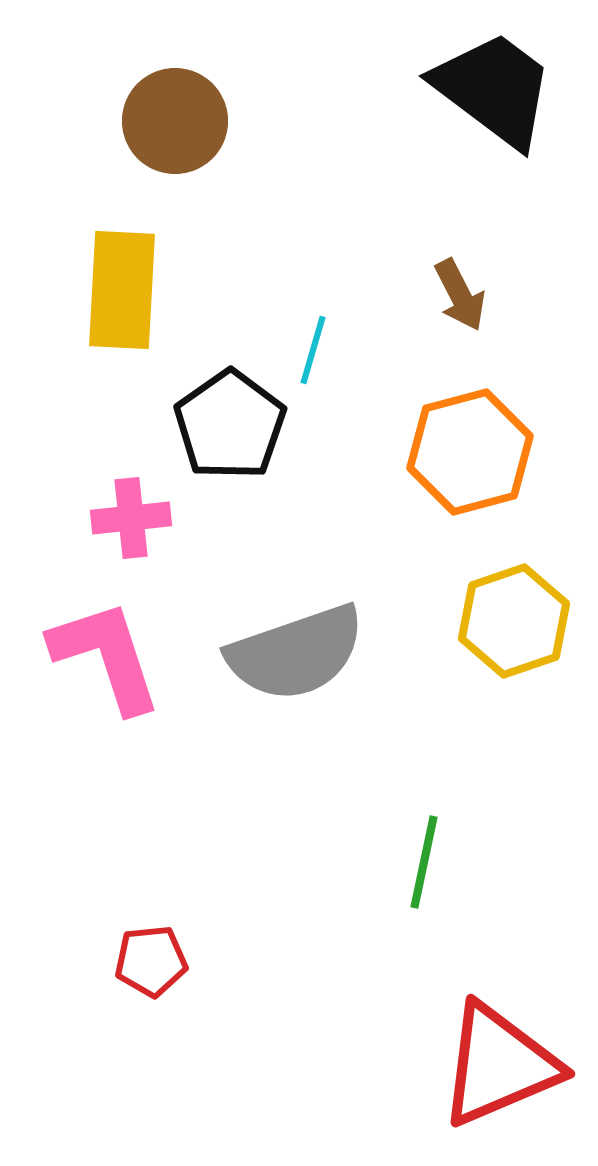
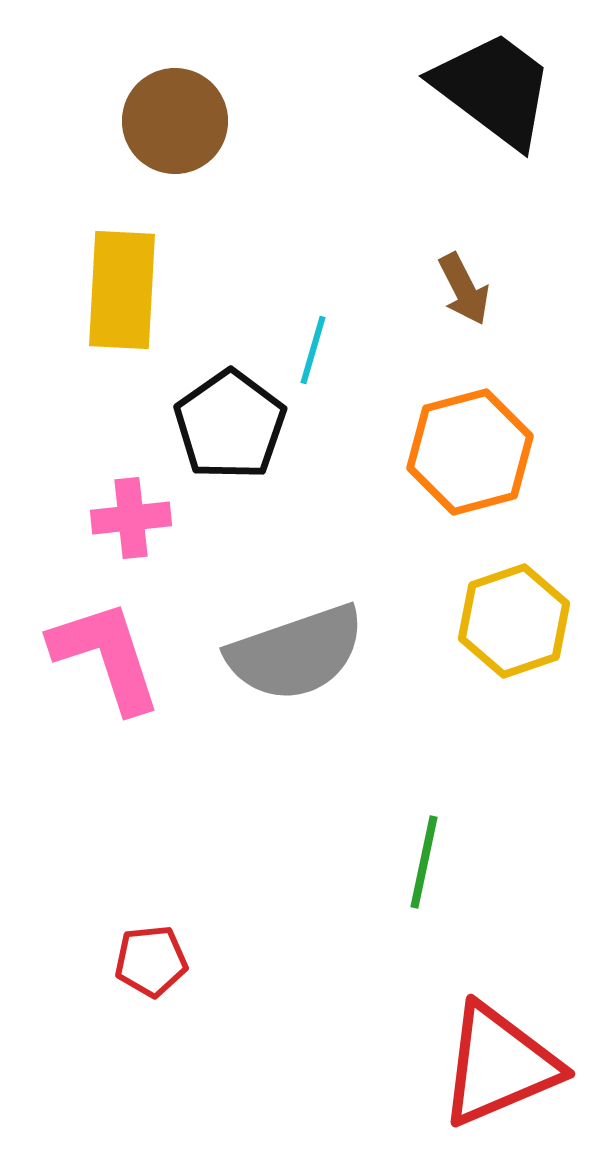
brown arrow: moved 4 px right, 6 px up
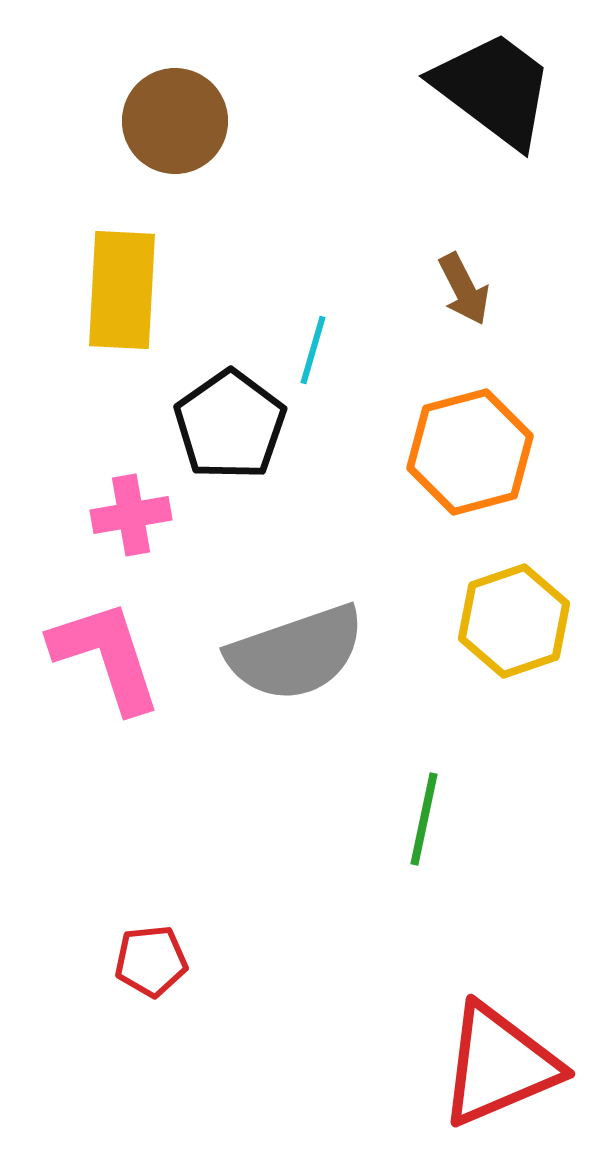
pink cross: moved 3 px up; rotated 4 degrees counterclockwise
green line: moved 43 px up
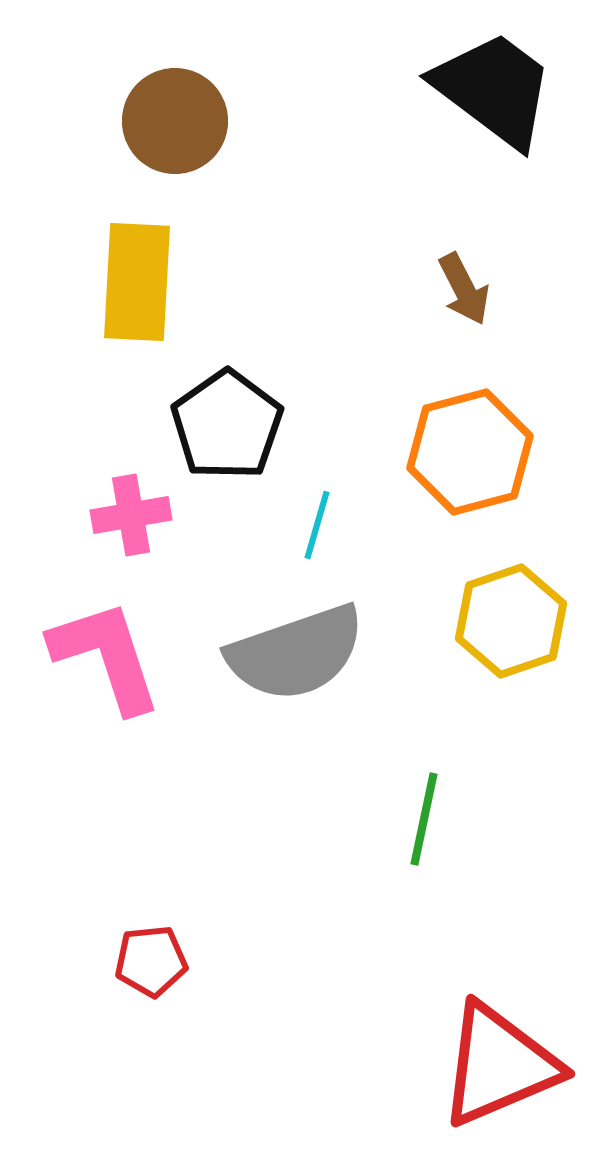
yellow rectangle: moved 15 px right, 8 px up
cyan line: moved 4 px right, 175 px down
black pentagon: moved 3 px left
yellow hexagon: moved 3 px left
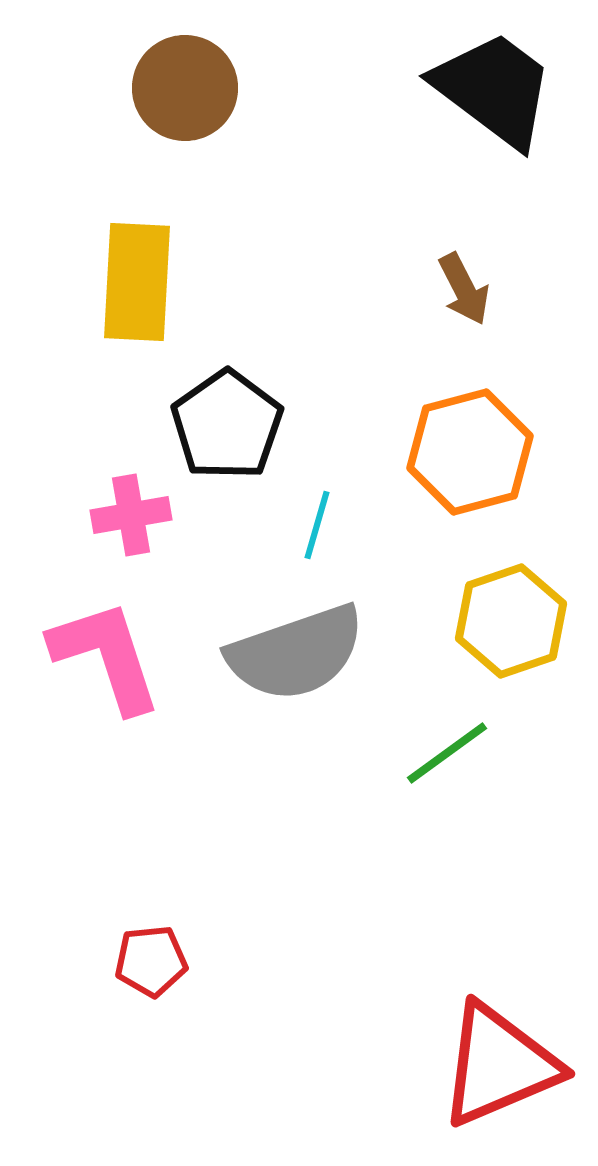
brown circle: moved 10 px right, 33 px up
green line: moved 23 px right, 66 px up; rotated 42 degrees clockwise
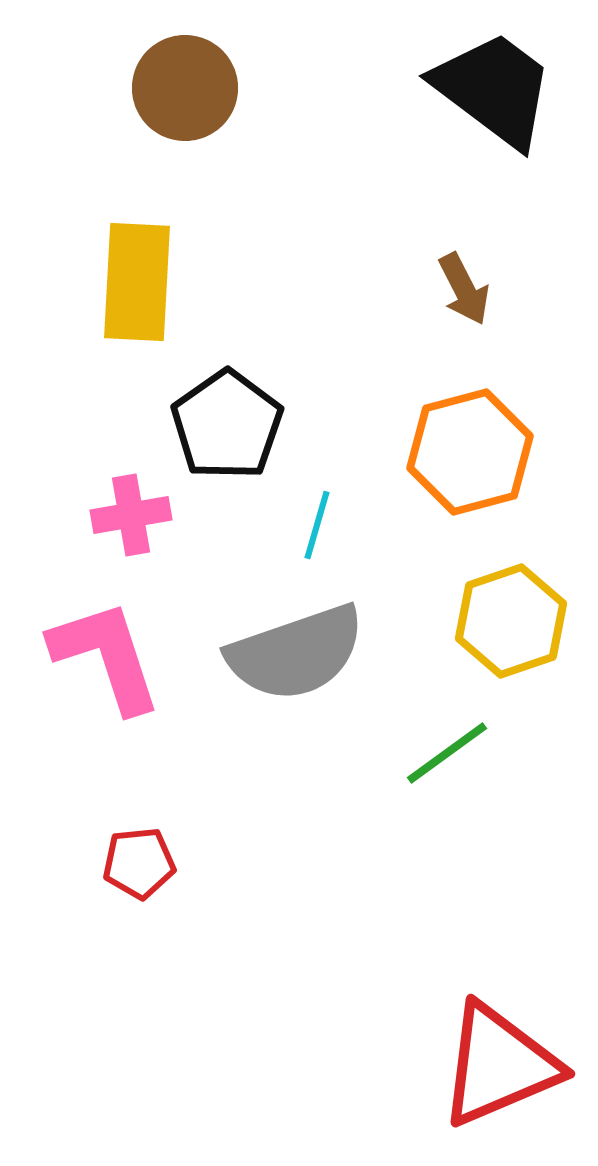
red pentagon: moved 12 px left, 98 px up
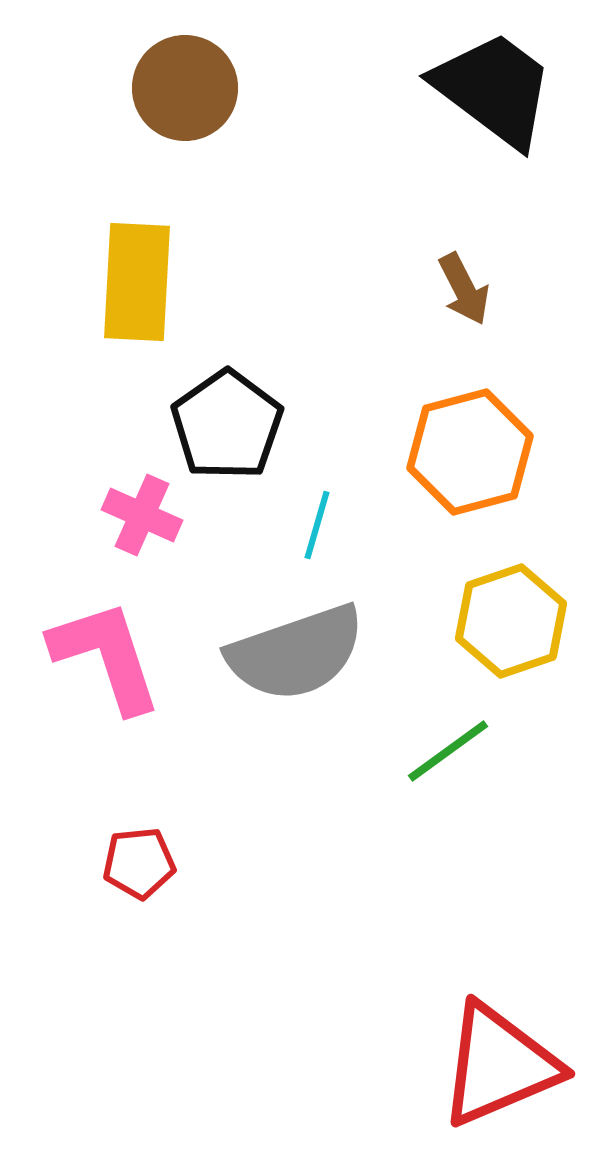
pink cross: moved 11 px right; rotated 34 degrees clockwise
green line: moved 1 px right, 2 px up
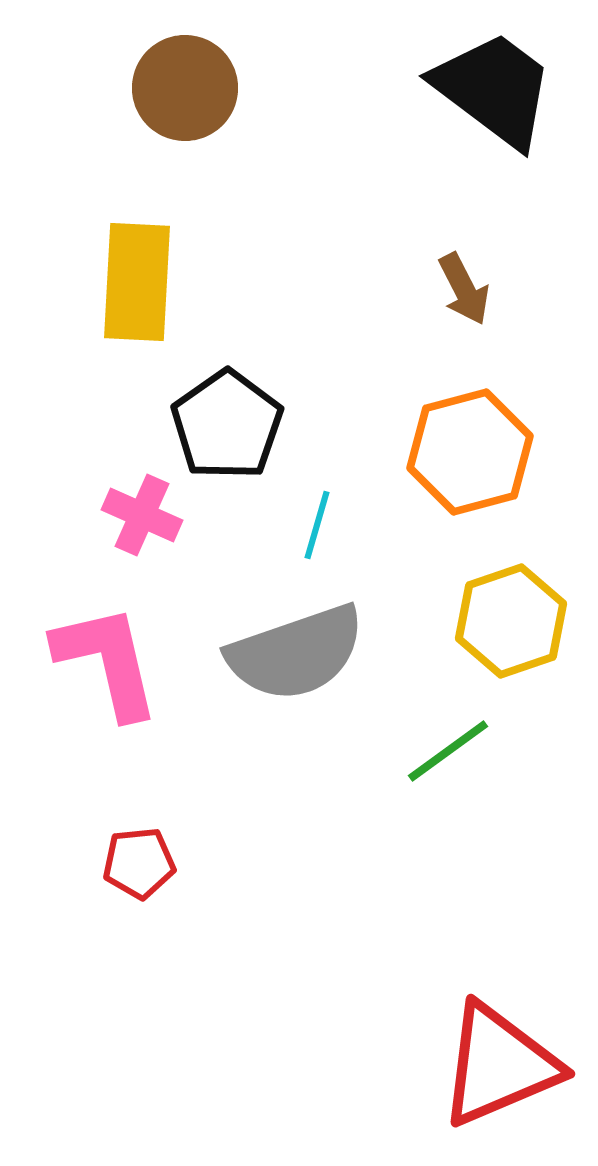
pink L-shape: moved 1 px right, 5 px down; rotated 5 degrees clockwise
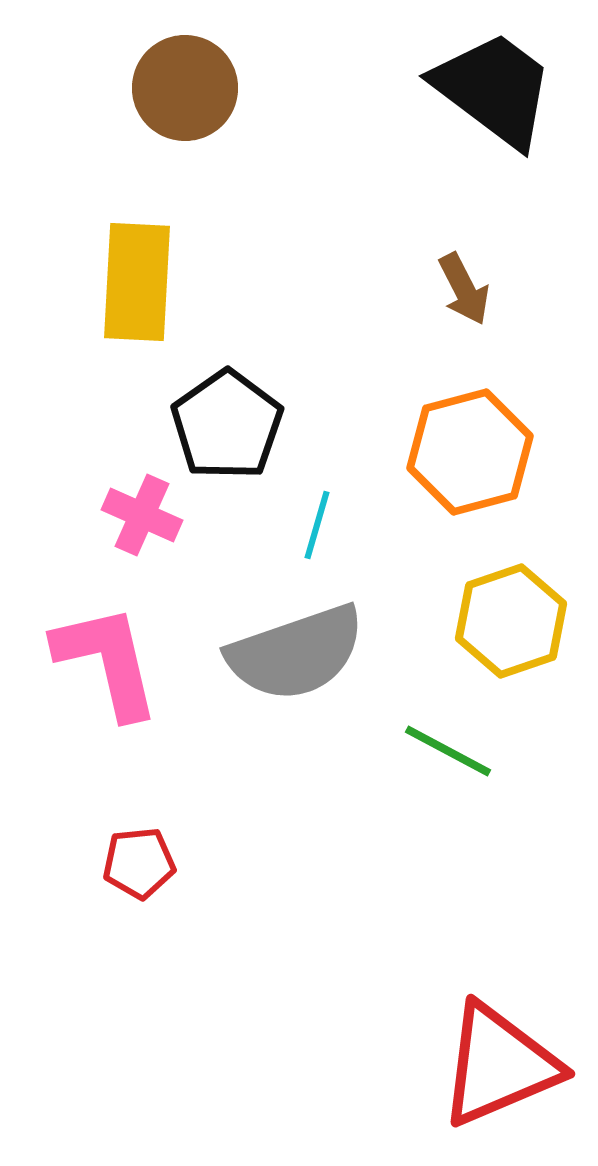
green line: rotated 64 degrees clockwise
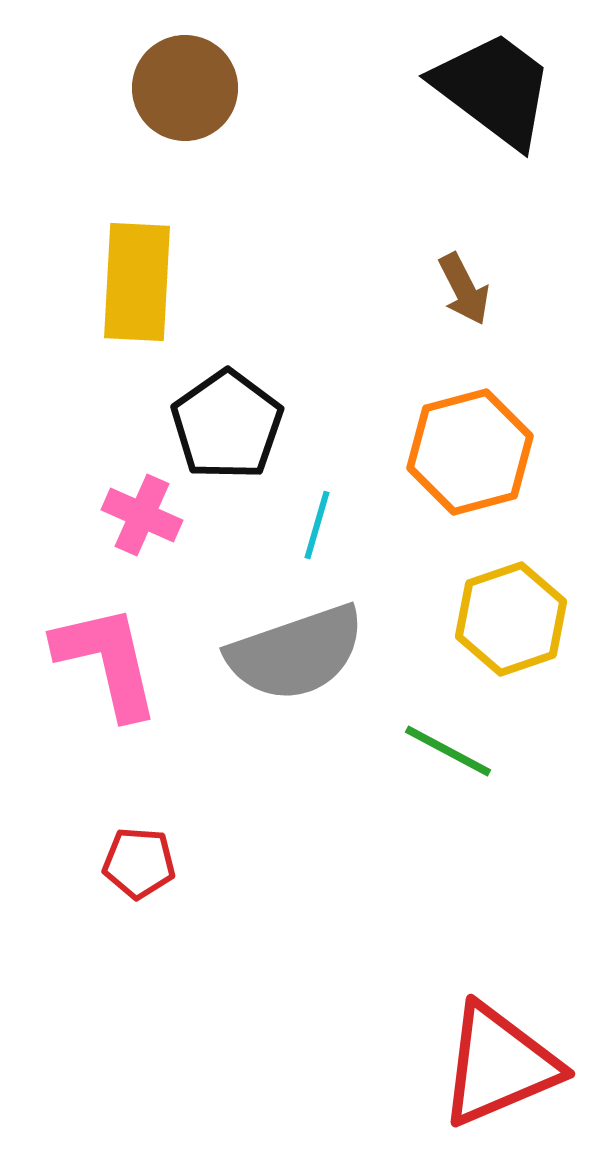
yellow hexagon: moved 2 px up
red pentagon: rotated 10 degrees clockwise
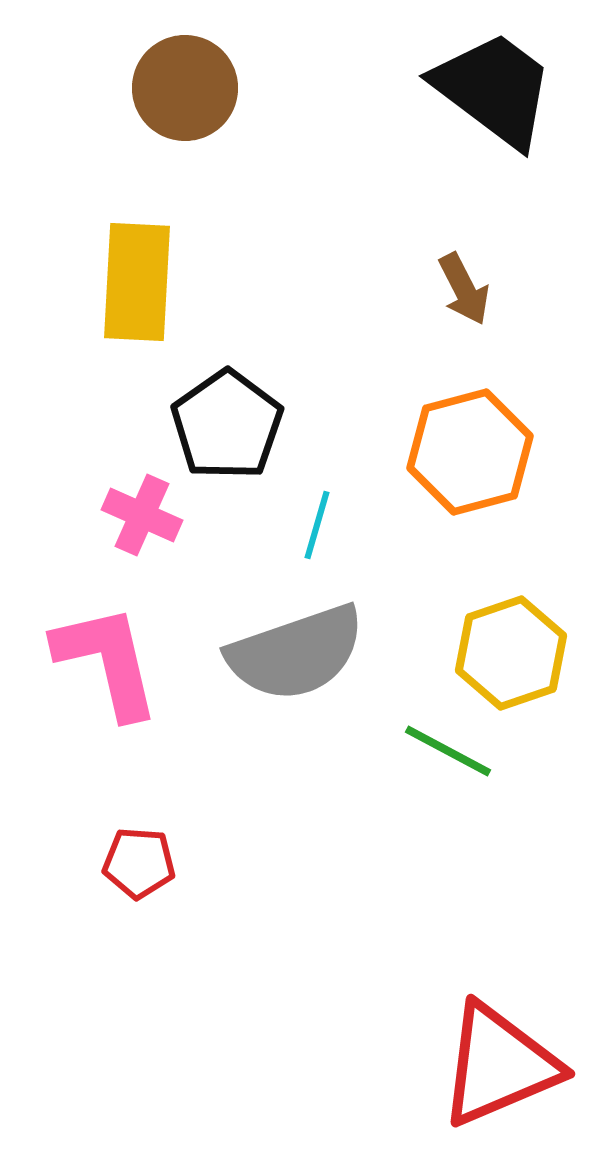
yellow hexagon: moved 34 px down
